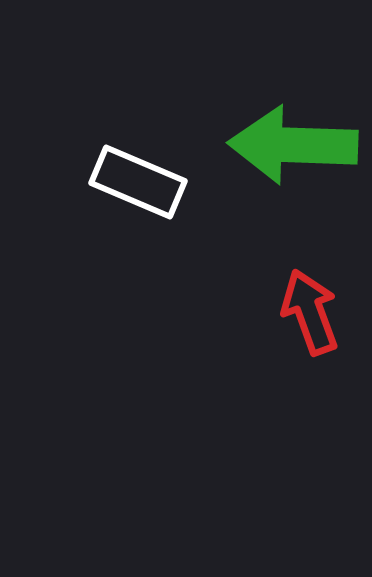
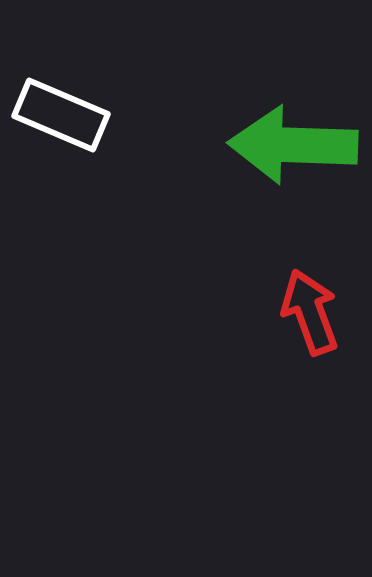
white rectangle: moved 77 px left, 67 px up
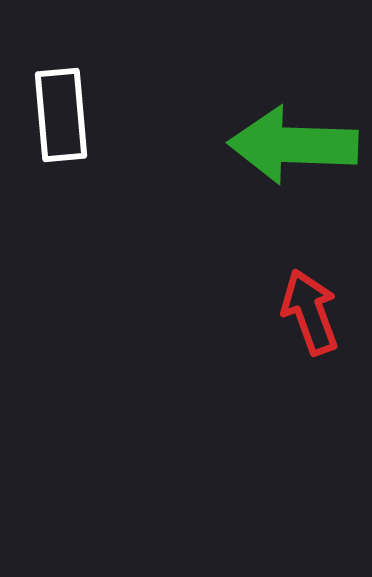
white rectangle: rotated 62 degrees clockwise
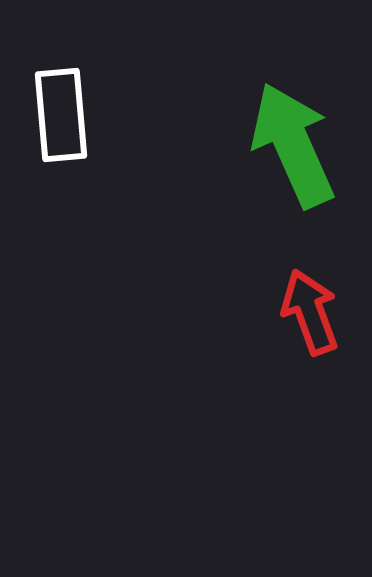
green arrow: rotated 64 degrees clockwise
